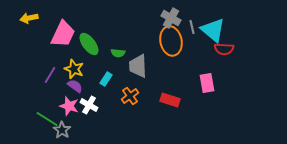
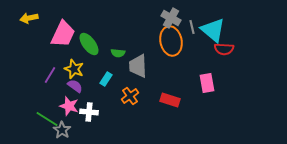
white cross: moved 7 px down; rotated 24 degrees counterclockwise
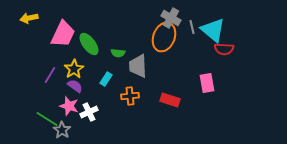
orange ellipse: moved 7 px left, 4 px up; rotated 32 degrees clockwise
yellow star: rotated 18 degrees clockwise
orange cross: rotated 30 degrees clockwise
white cross: rotated 30 degrees counterclockwise
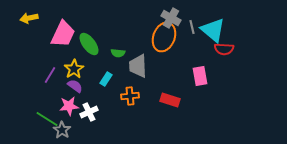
pink rectangle: moved 7 px left, 7 px up
pink star: rotated 24 degrees counterclockwise
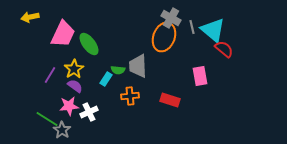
yellow arrow: moved 1 px right, 1 px up
red semicircle: rotated 144 degrees counterclockwise
green semicircle: moved 17 px down
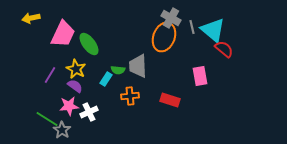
yellow arrow: moved 1 px right, 1 px down
yellow star: moved 2 px right; rotated 12 degrees counterclockwise
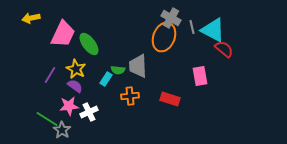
cyan triangle: rotated 12 degrees counterclockwise
red rectangle: moved 1 px up
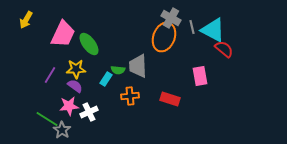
yellow arrow: moved 5 px left, 2 px down; rotated 48 degrees counterclockwise
yellow star: rotated 30 degrees counterclockwise
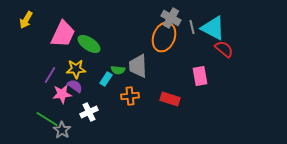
cyan triangle: moved 2 px up
green ellipse: rotated 20 degrees counterclockwise
pink star: moved 7 px left, 12 px up
